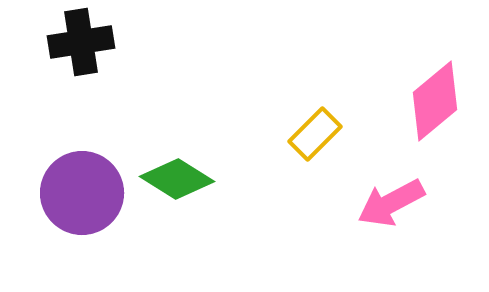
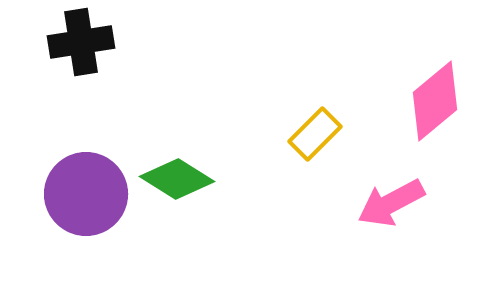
purple circle: moved 4 px right, 1 px down
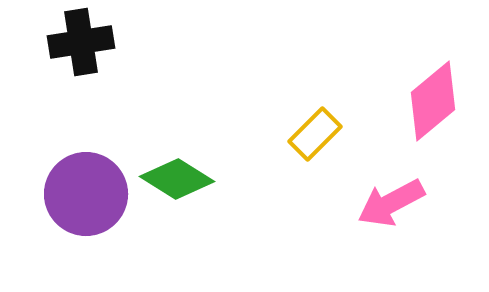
pink diamond: moved 2 px left
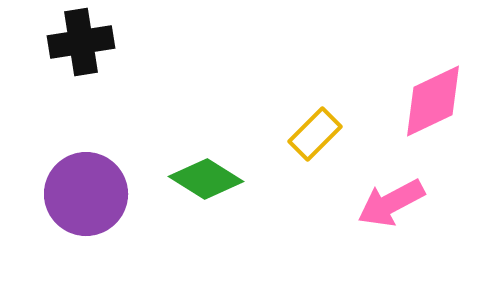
pink diamond: rotated 14 degrees clockwise
green diamond: moved 29 px right
